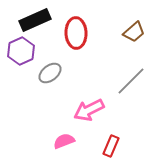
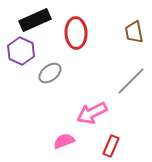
brown trapezoid: rotated 120 degrees clockwise
purple hexagon: rotated 12 degrees counterclockwise
pink arrow: moved 3 px right, 3 px down
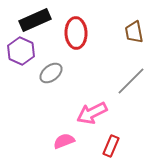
gray ellipse: moved 1 px right
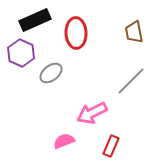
purple hexagon: moved 2 px down
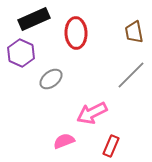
black rectangle: moved 1 px left, 1 px up
gray ellipse: moved 6 px down
gray line: moved 6 px up
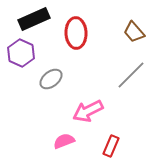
brown trapezoid: rotated 30 degrees counterclockwise
pink arrow: moved 4 px left, 2 px up
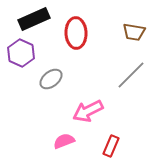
brown trapezoid: rotated 40 degrees counterclockwise
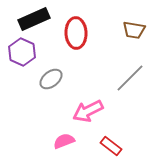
brown trapezoid: moved 2 px up
purple hexagon: moved 1 px right, 1 px up
gray line: moved 1 px left, 3 px down
red rectangle: rotated 75 degrees counterclockwise
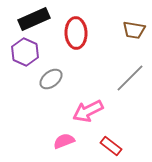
purple hexagon: moved 3 px right
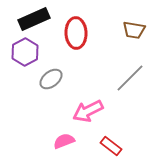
purple hexagon: rotated 8 degrees clockwise
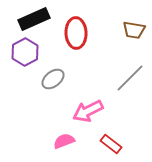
gray ellipse: moved 2 px right
red rectangle: moved 2 px up
